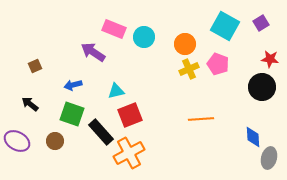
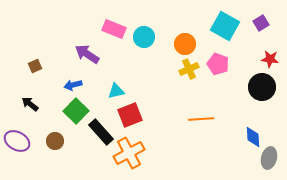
purple arrow: moved 6 px left, 2 px down
green square: moved 4 px right, 3 px up; rotated 25 degrees clockwise
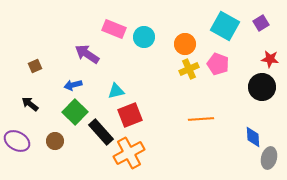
green square: moved 1 px left, 1 px down
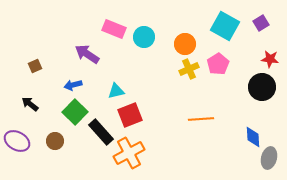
pink pentagon: rotated 20 degrees clockwise
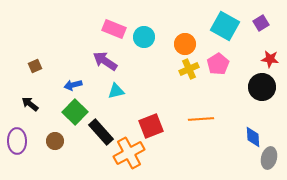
purple arrow: moved 18 px right, 7 px down
red square: moved 21 px right, 11 px down
purple ellipse: rotated 60 degrees clockwise
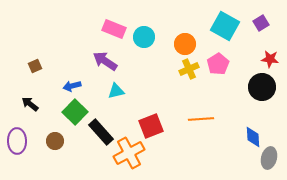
blue arrow: moved 1 px left, 1 px down
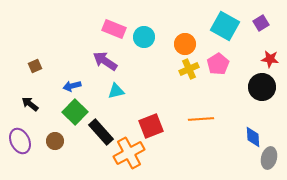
purple ellipse: moved 3 px right; rotated 25 degrees counterclockwise
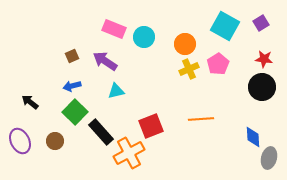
red star: moved 6 px left
brown square: moved 37 px right, 10 px up
black arrow: moved 2 px up
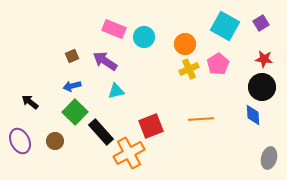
blue diamond: moved 22 px up
